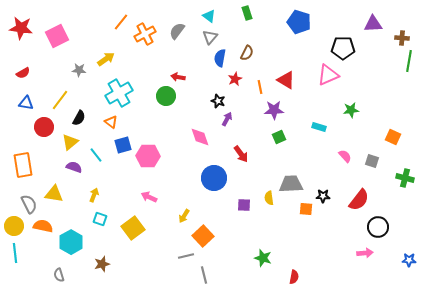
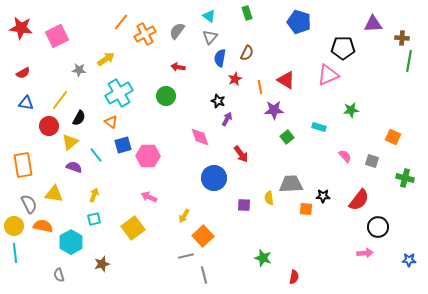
red arrow at (178, 77): moved 10 px up
red circle at (44, 127): moved 5 px right, 1 px up
green square at (279, 137): moved 8 px right; rotated 16 degrees counterclockwise
cyan square at (100, 219): moved 6 px left; rotated 32 degrees counterclockwise
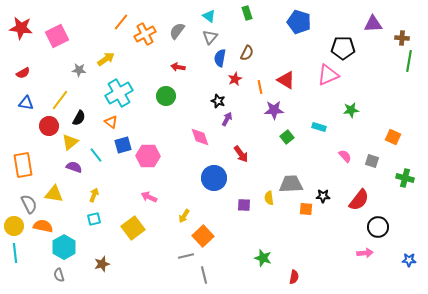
cyan hexagon at (71, 242): moved 7 px left, 5 px down
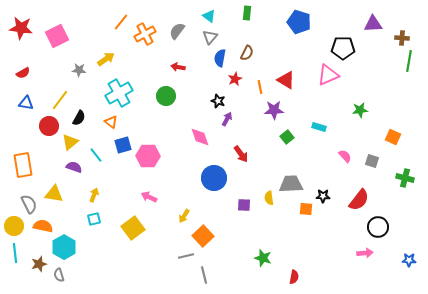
green rectangle at (247, 13): rotated 24 degrees clockwise
green star at (351, 110): moved 9 px right
brown star at (102, 264): moved 63 px left
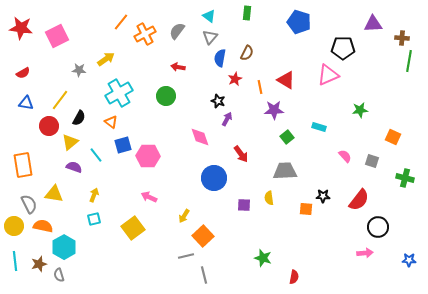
gray trapezoid at (291, 184): moved 6 px left, 13 px up
cyan line at (15, 253): moved 8 px down
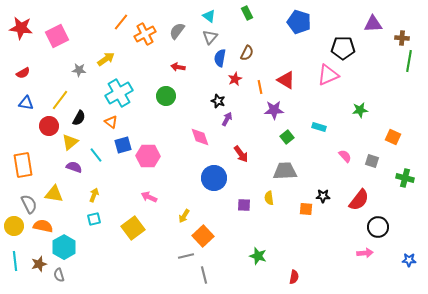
green rectangle at (247, 13): rotated 32 degrees counterclockwise
green star at (263, 258): moved 5 px left, 2 px up
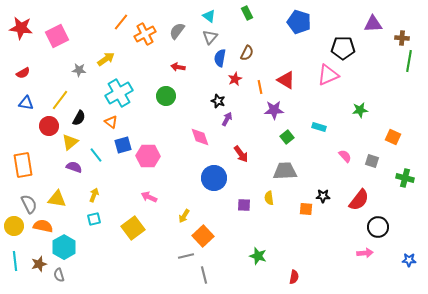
yellow triangle at (54, 194): moved 3 px right, 5 px down
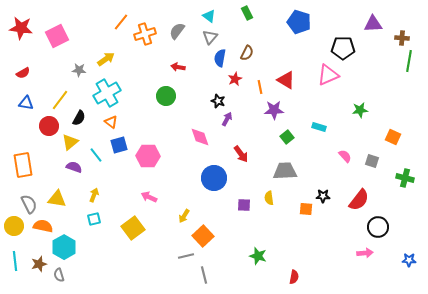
orange cross at (145, 34): rotated 10 degrees clockwise
cyan cross at (119, 93): moved 12 px left
blue square at (123, 145): moved 4 px left
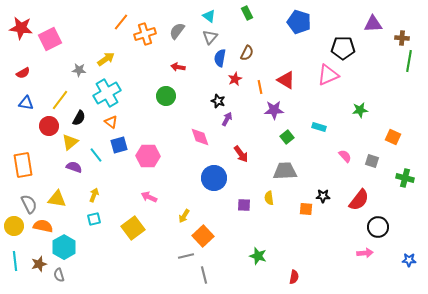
pink square at (57, 36): moved 7 px left, 3 px down
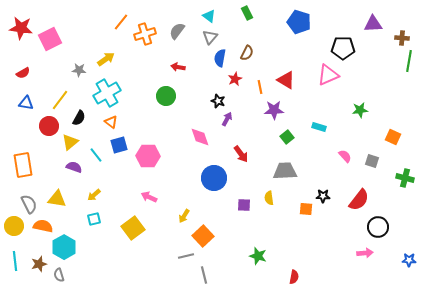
yellow arrow at (94, 195): rotated 152 degrees counterclockwise
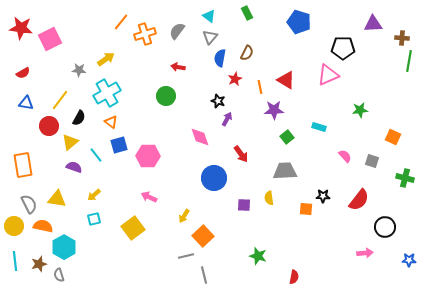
black circle at (378, 227): moved 7 px right
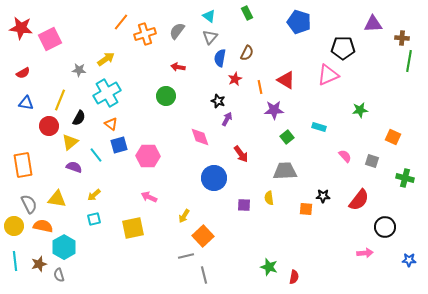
yellow line at (60, 100): rotated 15 degrees counterclockwise
orange triangle at (111, 122): moved 2 px down
yellow square at (133, 228): rotated 25 degrees clockwise
green star at (258, 256): moved 11 px right, 11 px down
